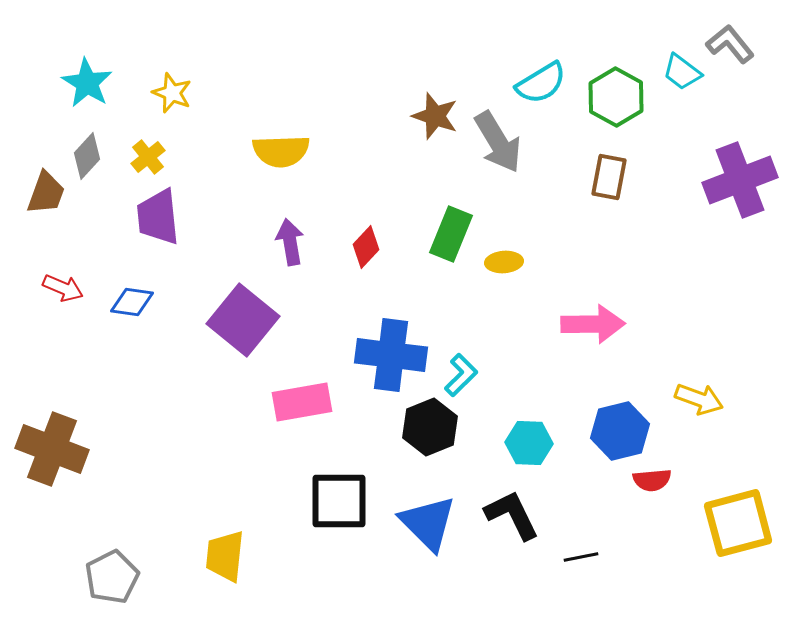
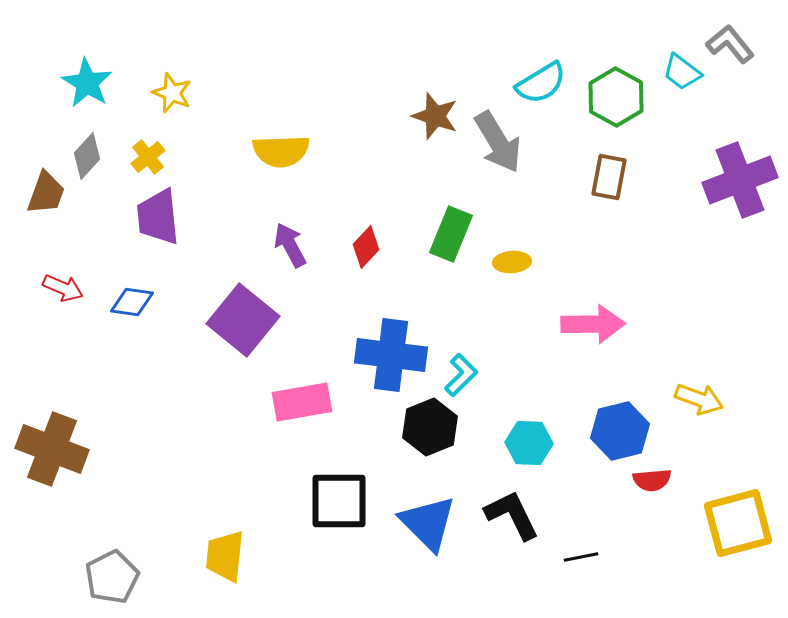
purple arrow: moved 3 px down; rotated 18 degrees counterclockwise
yellow ellipse: moved 8 px right
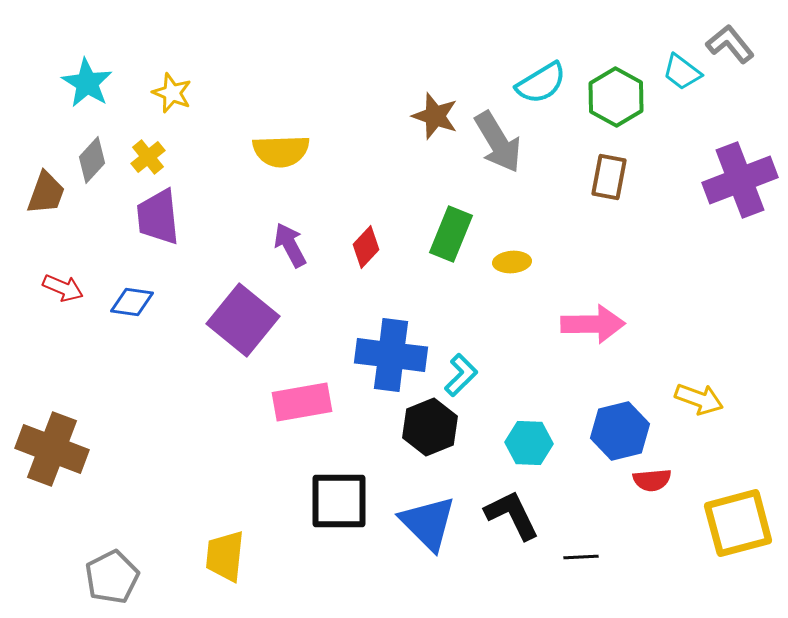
gray diamond: moved 5 px right, 4 px down
black line: rotated 8 degrees clockwise
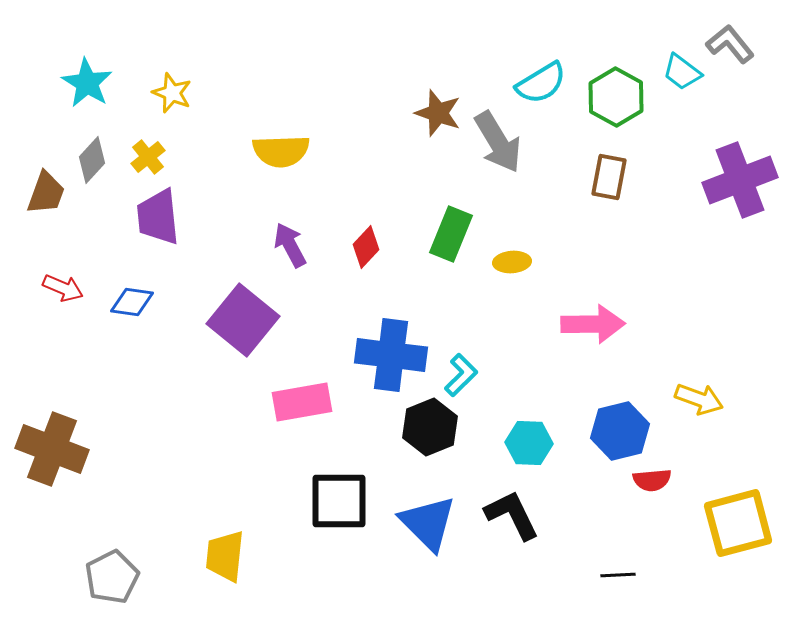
brown star: moved 3 px right, 3 px up
black line: moved 37 px right, 18 px down
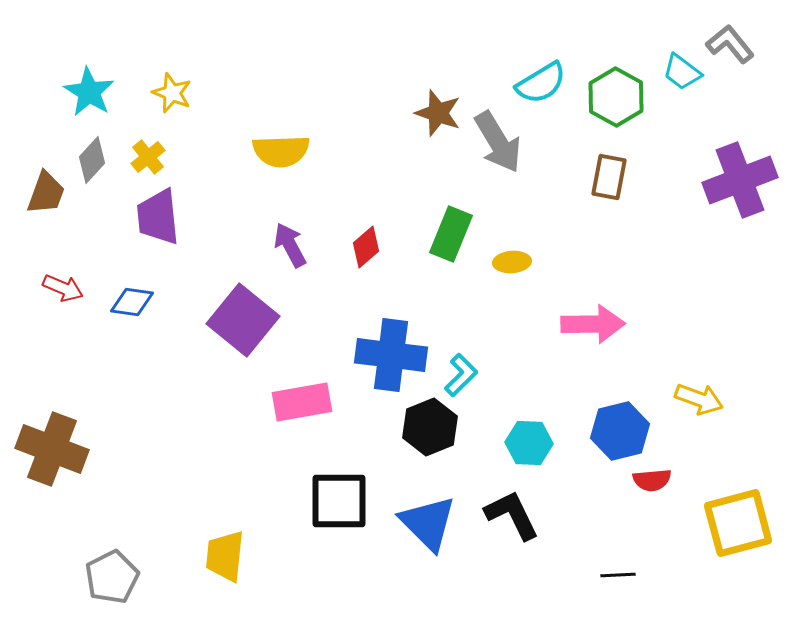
cyan star: moved 2 px right, 9 px down
red diamond: rotated 6 degrees clockwise
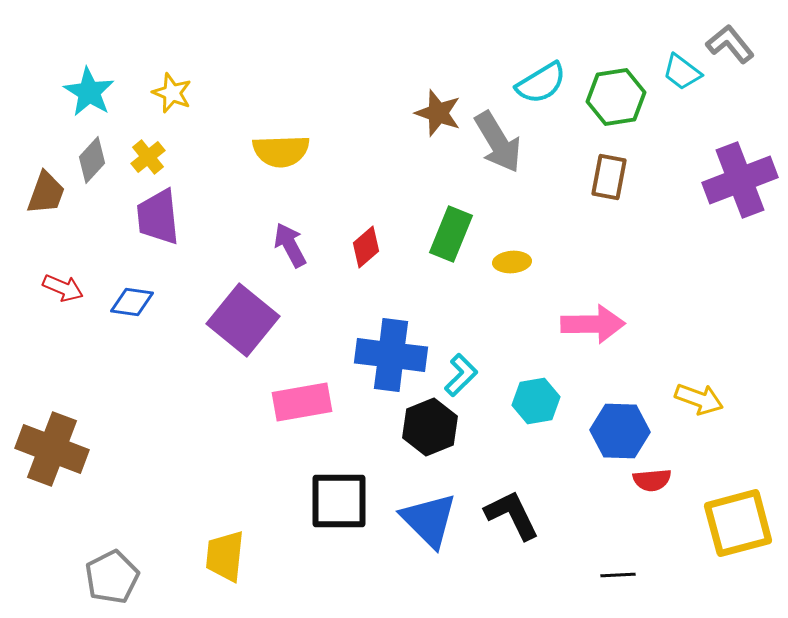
green hexagon: rotated 22 degrees clockwise
blue hexagon: rotated 16 degrees clockwise
cyan hexagon: moved 7 px right, 42 px up; rotated 12 degrees counterclockwise
blue triangle: moved 1 px right, 3 px up
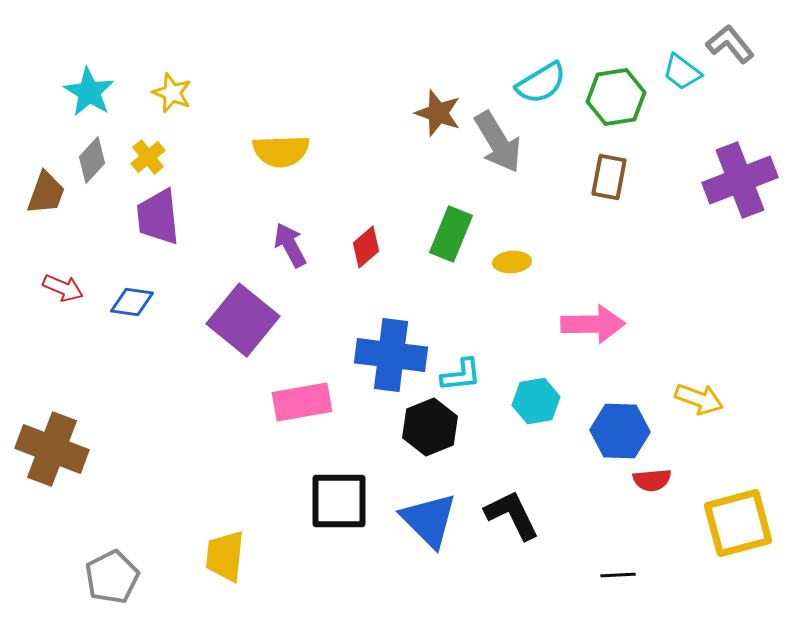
cyan L-shape: rotated 39 degrees clockwise
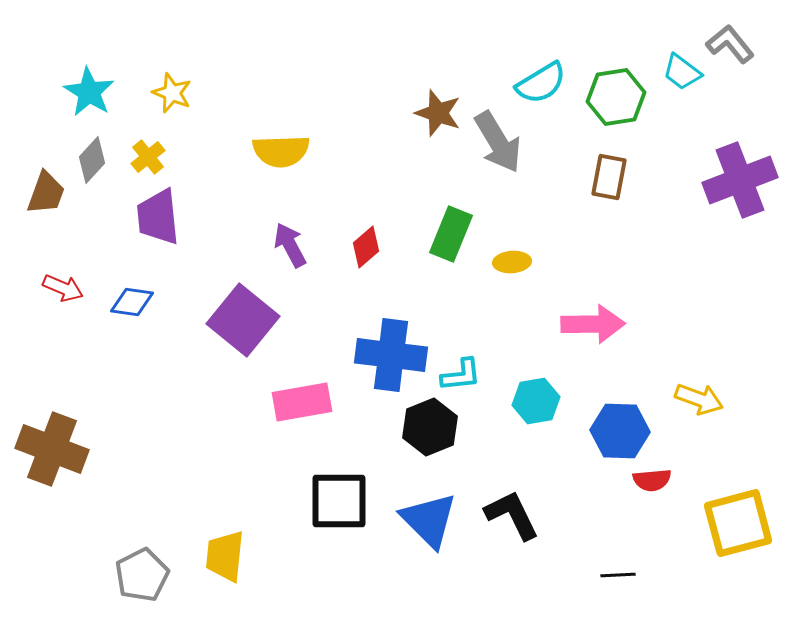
gray pentagon: moved 30 px right, 2 px up
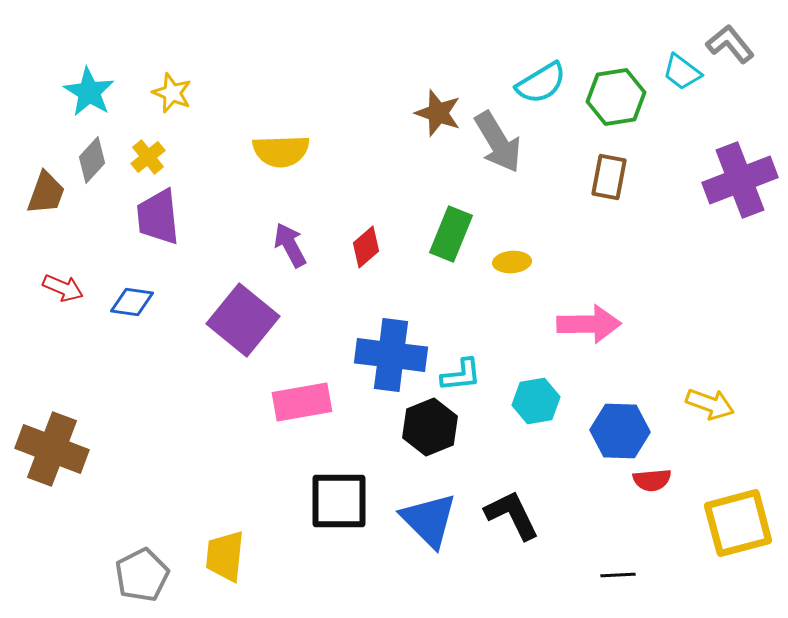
pink arrow: moved 4 px left
yellow arrow: moved 11 px right, 5 px down
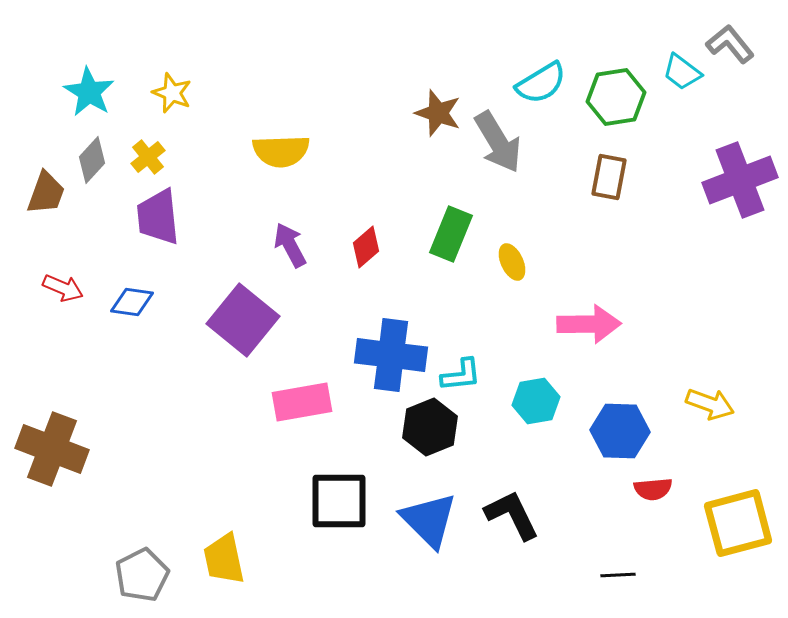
yellow ellipse: rotated 69 degrees clockwise
red semicircle: moved 1 px right, 9 px down
yellow trapezoid: moved 1 px left, 3 px down; rotated 18 degrees counterclockwise
